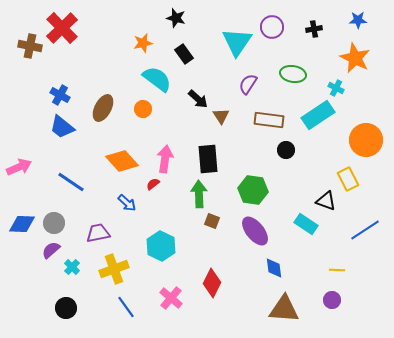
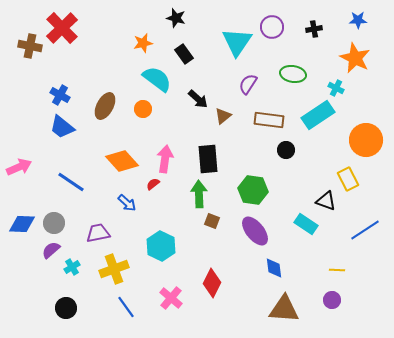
brown ellipse at (103, 108): moved 2 px right, 2 px up
brown triangle at (221, 116): moved 2 px right; rotated 24 degrees clockwise
cyan cross at (72, 267): rotated 14 degrees clockwise
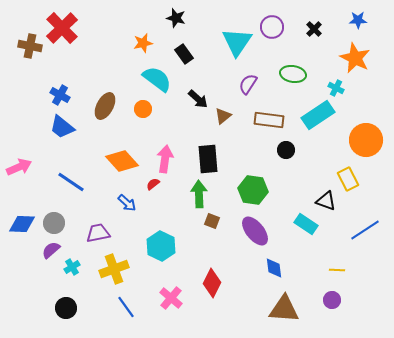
black cross at (314, 29): rotated 35 degrees counterclockwise
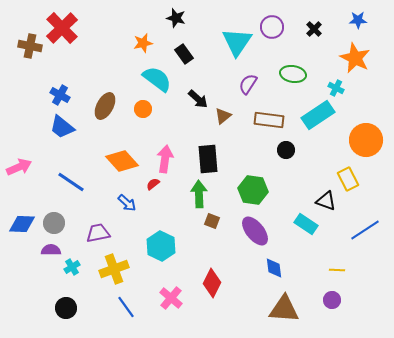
purple semicircle at (51, 250): rotated 42 degrees clockwise
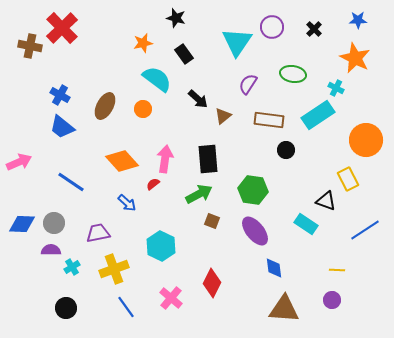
pink arrow at (19, 167): moved 5 px up
green arrow at (199, 194): rotated 64 degrees clockwise
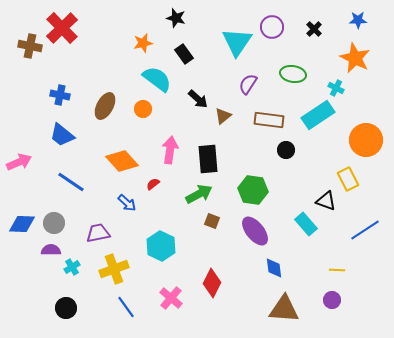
blue cross at (60, 95): rotated 18 degrees counterclockwise
blue trapezoid at (62, 127): moved 8 px down
pink arrow at (165, 159): moved 5 px right, 9 px up
cyan rectangle at (306, 224): rotated 15 degrees clockwise
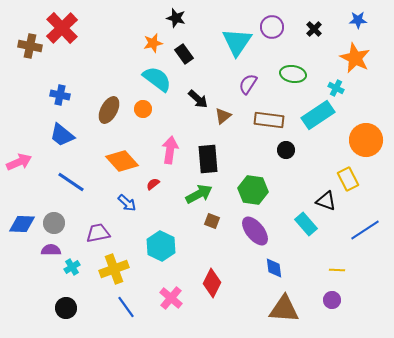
orange star at (143, 43): moved 10 px right
brown ellipse at (105, 106): moved 4 px right, 4 px down
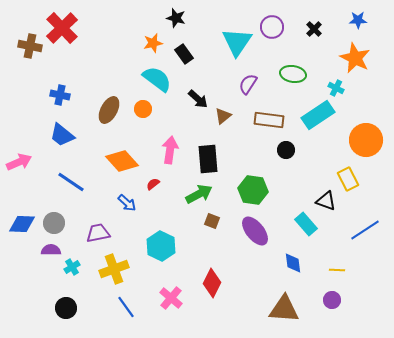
blue diamond at (274, 268): moved 19 px right, 5 px up
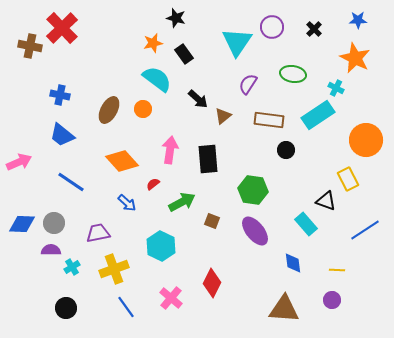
green arrow at (199, 194): moved 17 px left, 8 px down
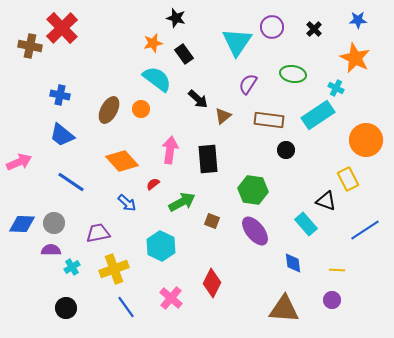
orange circle at (143, 109): moved 2 px left
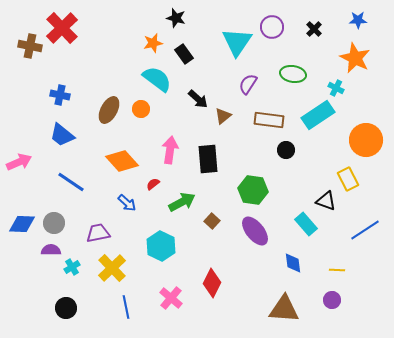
brown square at (212, 221): rotated 21 degrees clockwise
yellow cross at (114, 269): moved 2 px left, 1 px up; rotated 24 degrees counterclockwise
blue line at (126, 307): rotated 25 degrees clockwise
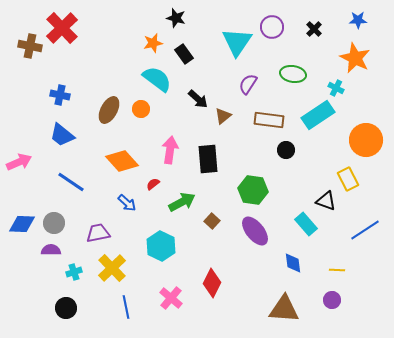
cyan cross at (72, 267): moved 2 px right, 5 px down; rotated 14 degrees clockwise
